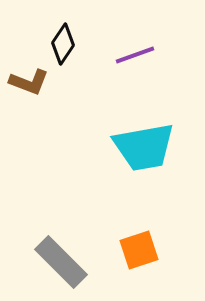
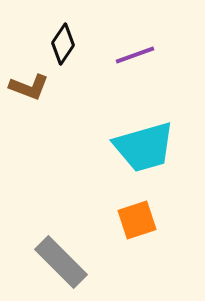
brown L-shape: moved 5 px down
cyan trapezoid: rotated 6 degrees counterclockwise
orange square: moved 2 px left, 30 px up
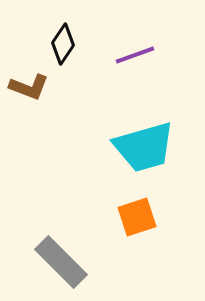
orange square: moved 3 px up
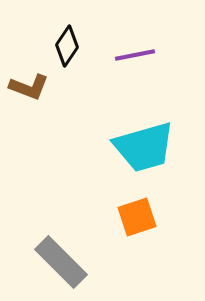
black diamond: moved 4 px right, 2 px down
purple line: rotated 9 degrees clockwise
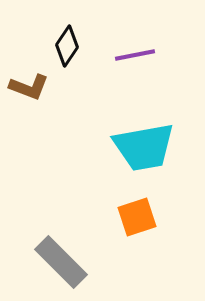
cyan trapezoid: rotated 6 degrees clockwise
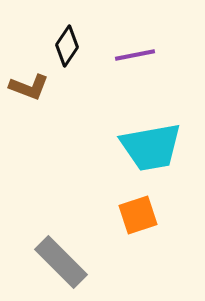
cyan trapezoid: moved 7 px right
orange square: moved 1 px right, 2 px up
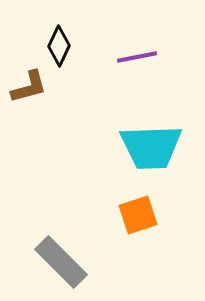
black diamond: moved 8 px left; rotated 9 degrees counterclockwise
purple line: moved 2 px right, 2 px down
brown L-shape: rotated 36 degrees counterclockwise
cyan trapezoid: rotated 8 degrees clockwise
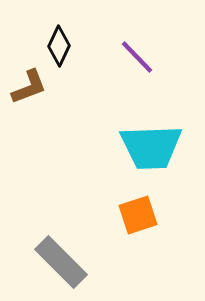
purple line: rotated 57 degrees clockwise
brown L-shape: rotated 6 degrees counterclockwise
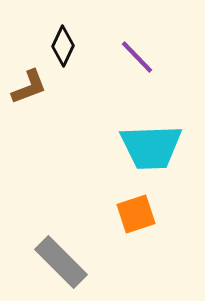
black diamond: moved 4 px right
orange square: moved 2 px left, 1 px up
